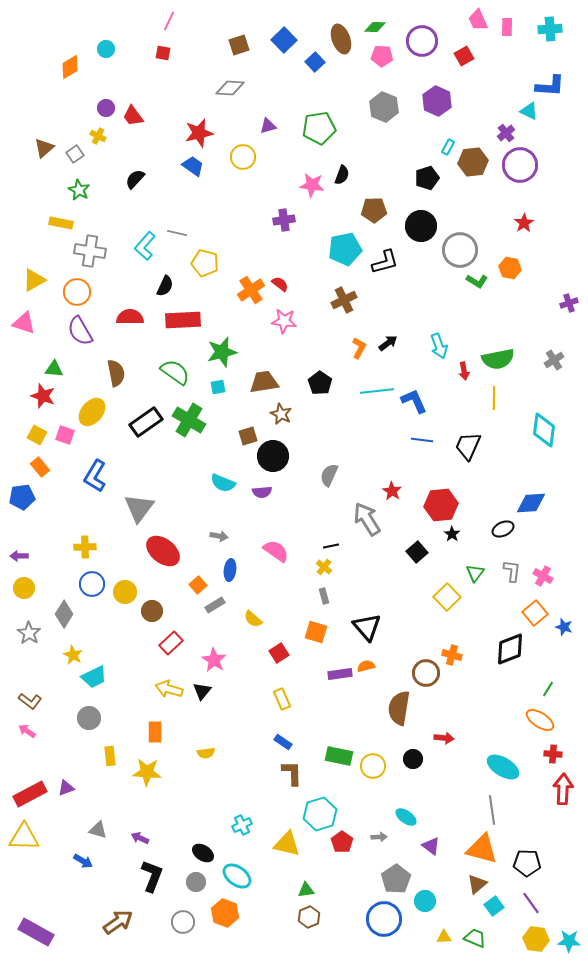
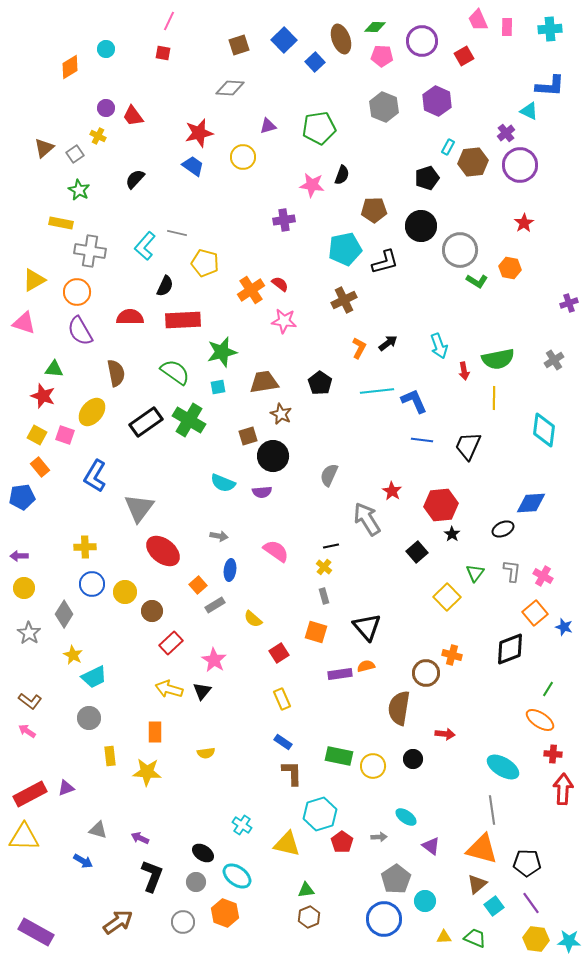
red arrow at (444, 738): moved 1 px right, 4 px up
cyan cross at (242, 825): rotated 30 degrees counterclockwise
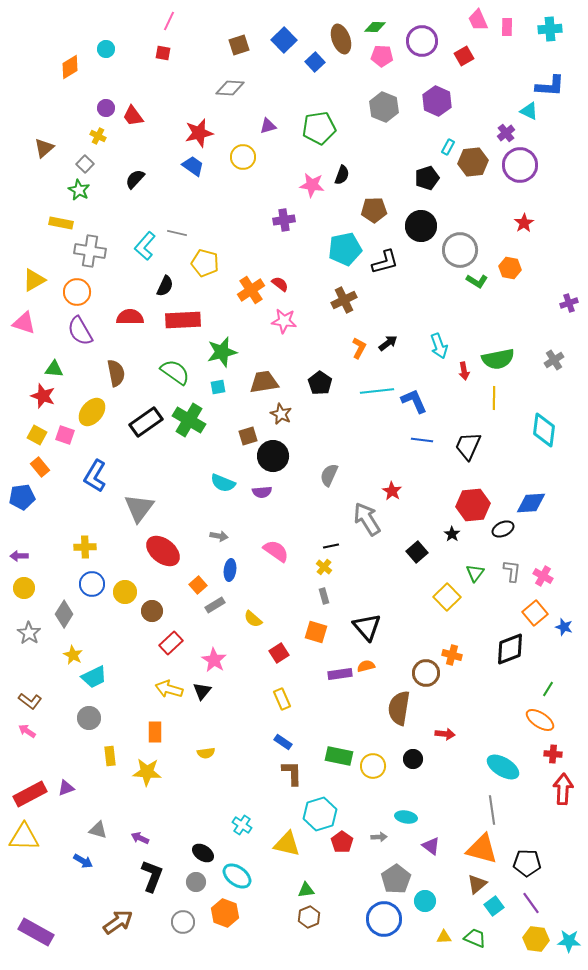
gray square at (75, 154): moved 10 px right, 10 px down; rotated 12 degrees counterclockwise
red hexagon at (441, 505): moved 32 px right
cyan ellipse at (406, 817): rotated 25 degrees counterclockwise
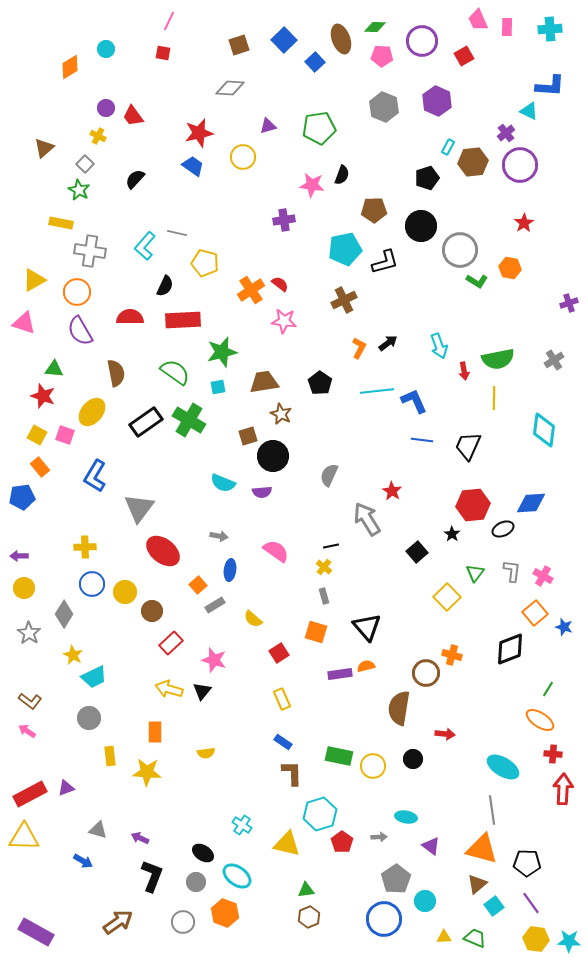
pink star at (214, 660): rotated 15 degrees counterclockwise
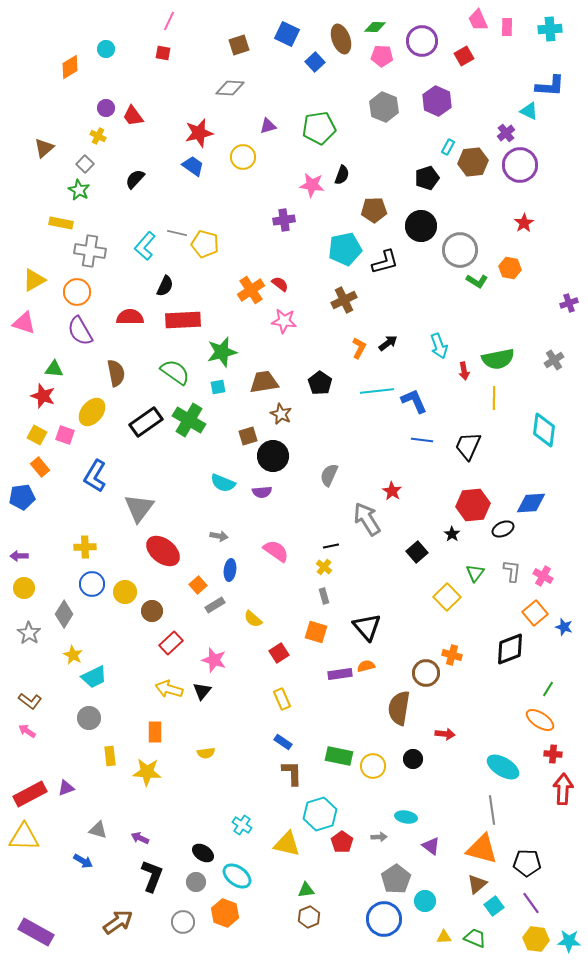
blue square at (284, 40): moved 3 px right, 6 px up; rotated 20 degrees counterclockwise
yellow pentagon at (205, 263): moved 19 px up
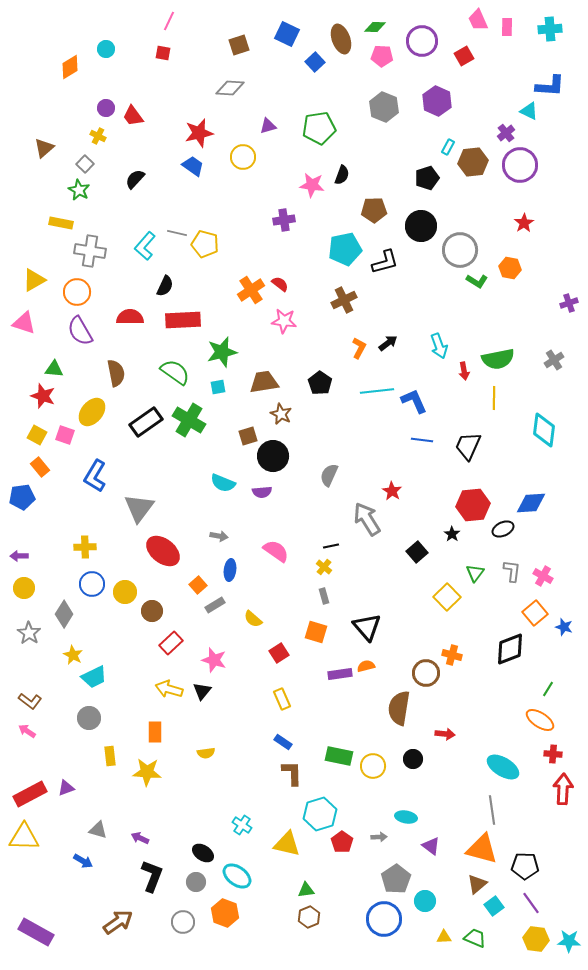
black pentagon at (527, 863): moved 2 px left, 3 px down
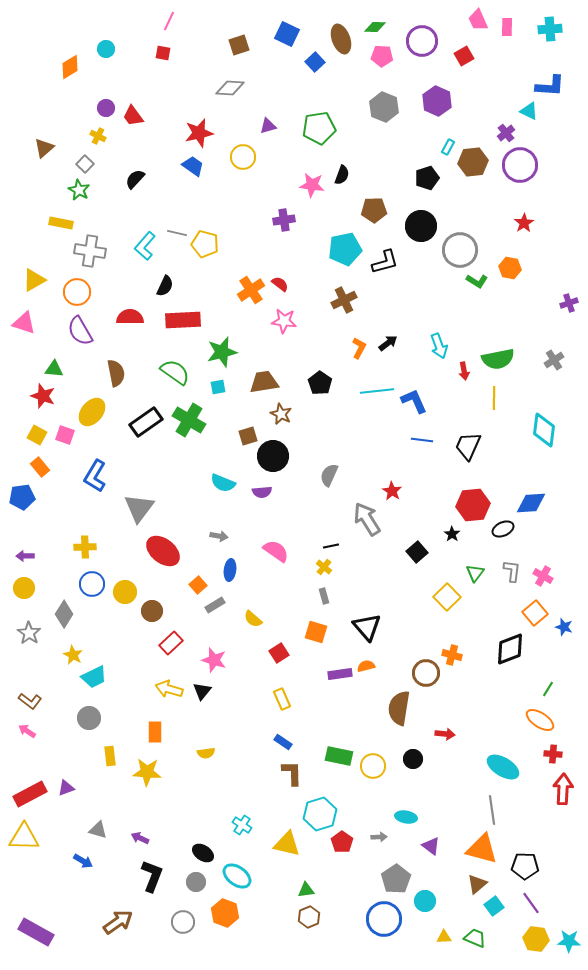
purple arrow at (19, 556): moved 6 px right
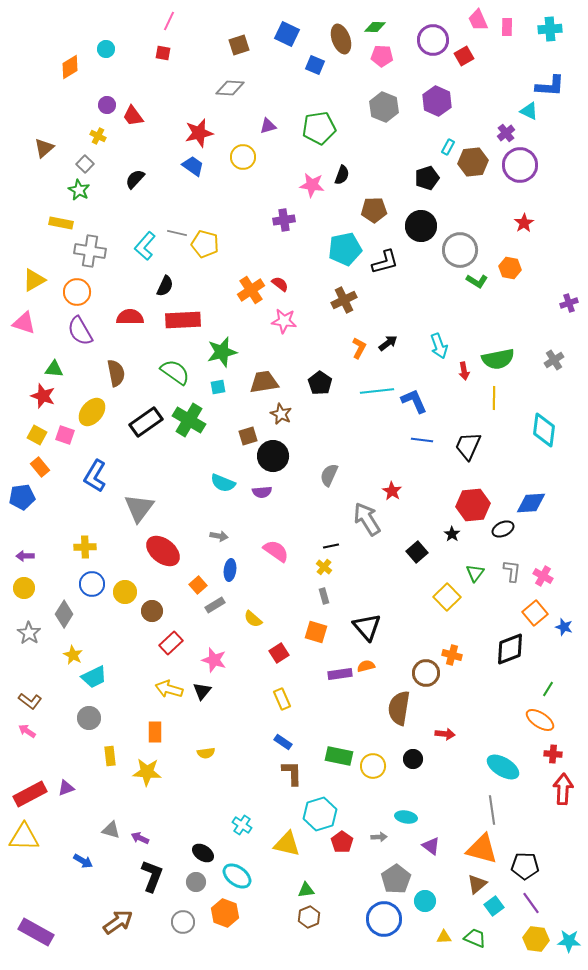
purple circle at (422, 41): moved 11 px right, 1 px up
blue square at (315, 62): moved 3 px down; rotated 24 degrees counterclockwise
purple circle at (106, 108): moved 1 px right, 3 px up
gray triangle at (98, 830): moved 13 px right
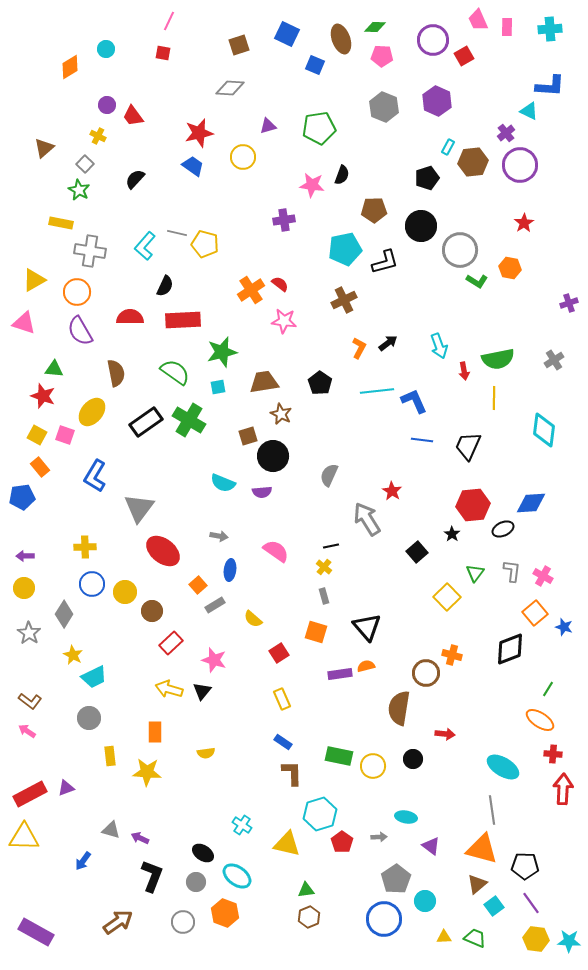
blue arrow at (83, 861): rotated 96 degrees clockwise
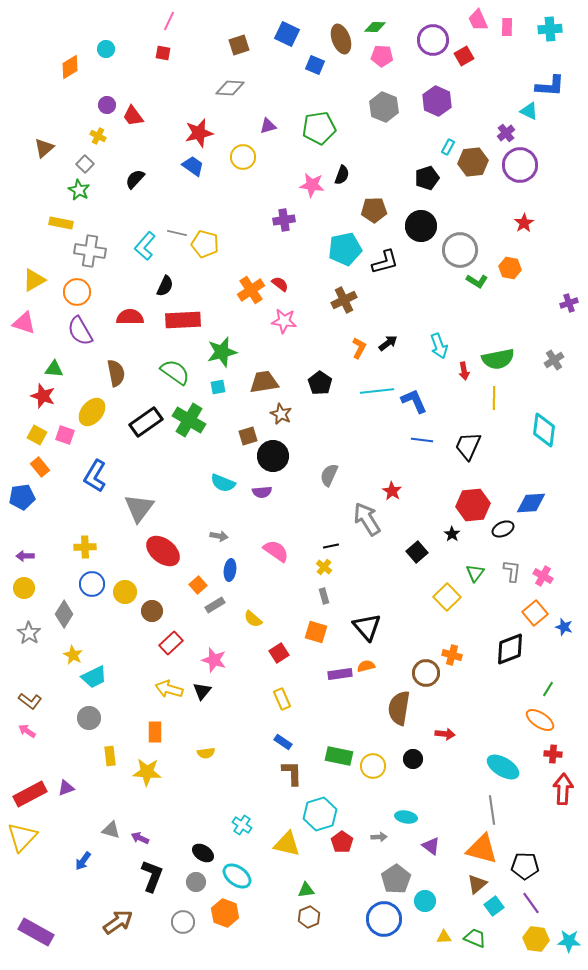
yellow triangle at (24, 837): moved 2 px left; rotated 48 degrees counterclockwise
